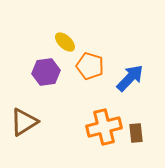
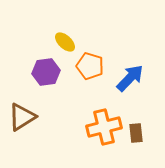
brown triangle: moved 2 px left, 5 px up
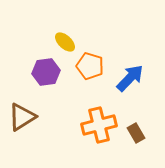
orange cross: moved 5 px left, 2 px up
brown rectangle: rotated 24 degrees counterclockwise
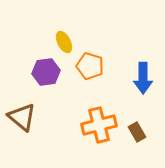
yellow ellipse: moved 1 px left; rotated 20 degrees clockwise
blue arrow: moved 13 px right; rotated 136 degrees clockwise
brown triangle: rotated 48 degrees counterclockwise
brown rectangle: moved 1 px right, 1 px up
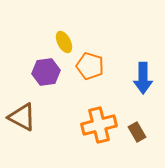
brown triangle: rotated 12 degrees counterclockwise
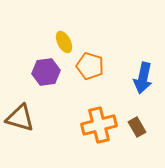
blue arrow: rotated 12 degrees clockwise
brown triangle: moved 2 px left, 1 px down; rotated 12 degrees counterclockwise
brown rectangle: moved 5 px up
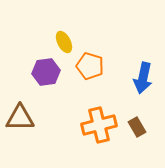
brown triangle: rotated 16 degrees counterclockwise
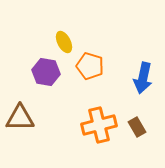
purple hexagon: rotated 16 degrees clockwise
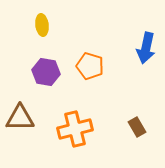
yellow ellipse: moved 22 px left, 17 px up; rotated 20 degrees clockwise
blue arrow: moved 3 px right, 30 px up
orange cross: moved 24 px left, 4 px down
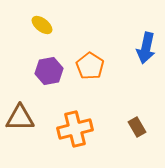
yellow ellipse: rotated 45 degrees counterclockwise
orange pentagon: rotated 16 degrees clockwise
purple hexagon: moved 3 px right, 1 px up; rotated 20 degrees counterclockwise
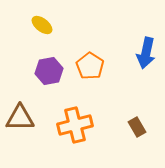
blue arrow: moved 5 px down
orange cross: moved 4 px up
